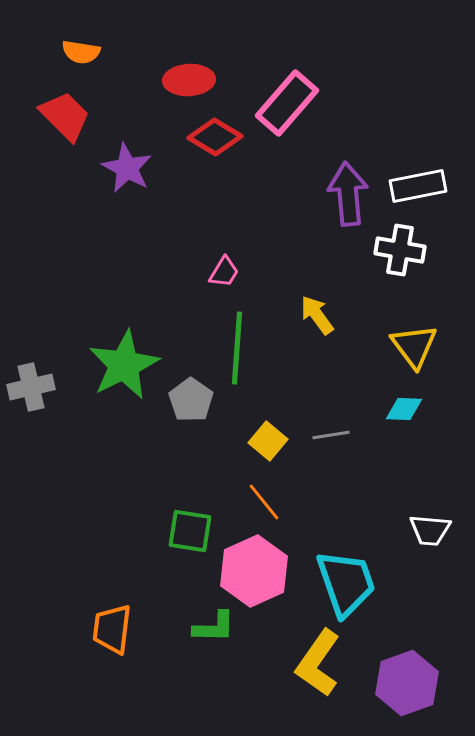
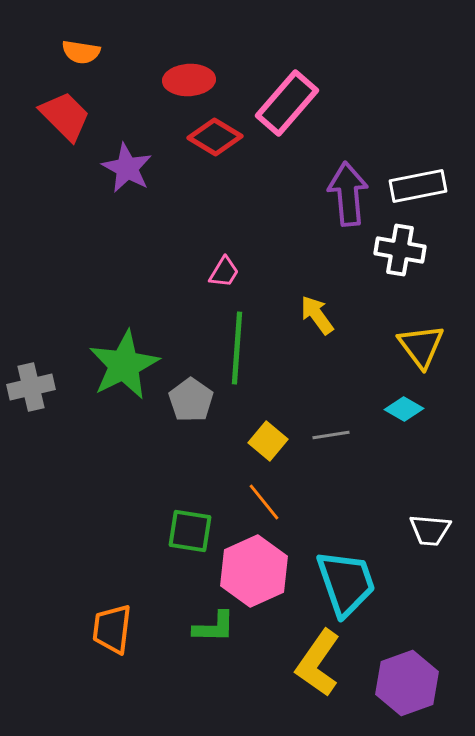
yellow triangle: moved 7 px right
cyan diamond: rotated 27 degrees clockwise
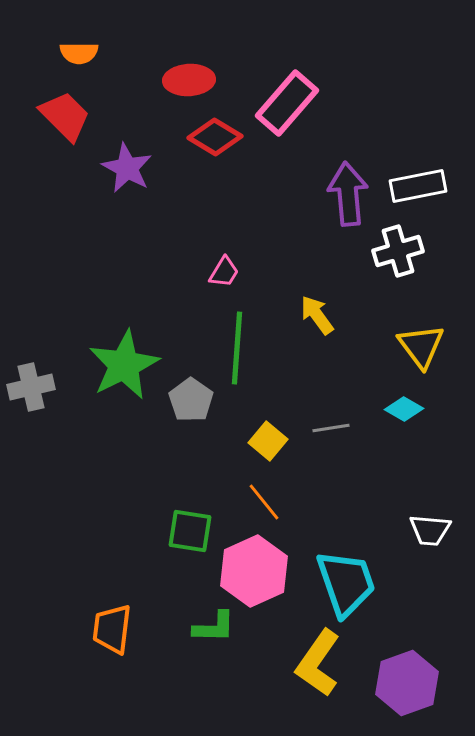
orange semicircle: moved 2 px left, 1 px down; rotated 9 degrees counterclockwise
white cross: moved 2 px left, 1 px down; rotated 27 degrees counterclockwise
gray line: moved 7 px up
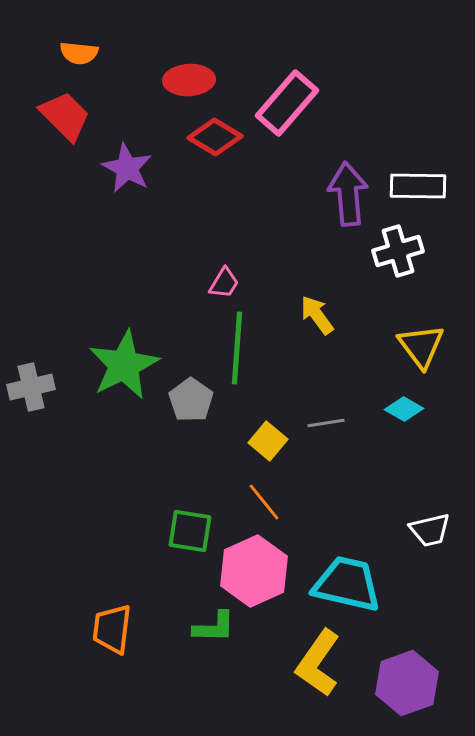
orange semicircle: rotated 6 degrees clockwise
white rectangle: rotated 12 degrees clockwise
pink trapezoid: moved 11 px down
gray line: moved 5 px left, 5 px up
white trapezoid: rotated 18 degrees counterclockwise
cyan trapezoid: moved 1 px right, 1 px down; rotated 58 degrees counterclockwise
